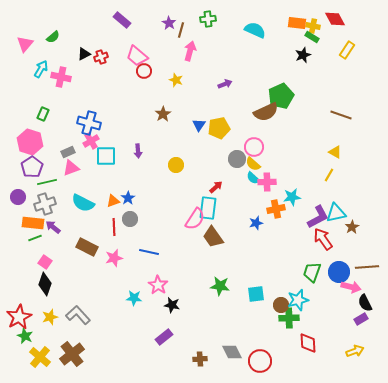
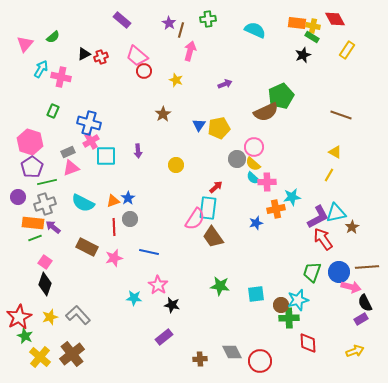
green rectangle at (43, 114): moved 10 px right, 3 px up
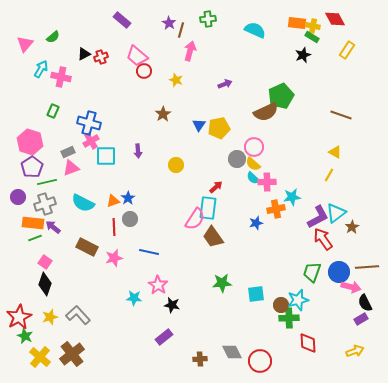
cyan triangle at (336, 213): rotated 25 degrees counterclockwise
green star at (220, 286): moved 2 px right, 3 px up; rotated 12 degrees counterclockwise
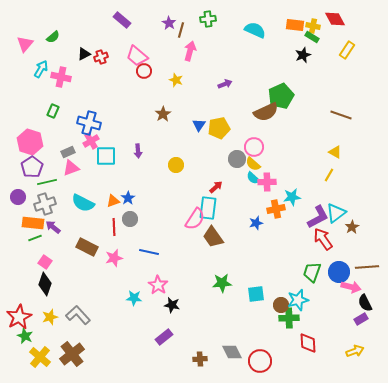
orange rectangle at (297, 23): moved 2 px left, 2 px down
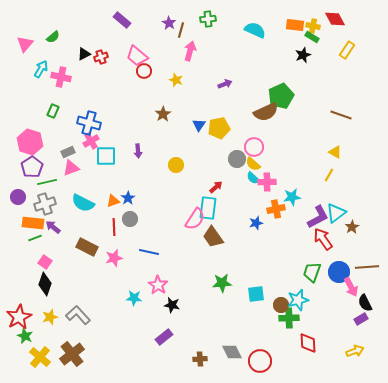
pink arrow at (351, 287): rotated 48 degrees clockwise
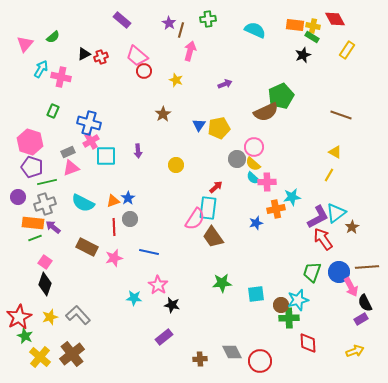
purple pentagon at (32, 167): rotated 20 degrees counterclockwise
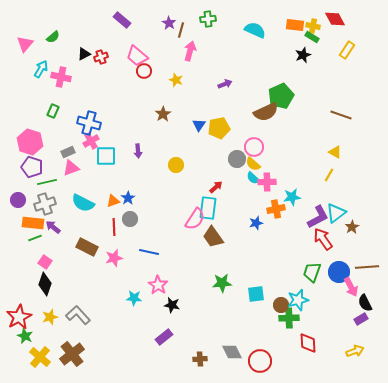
purple circle at (18, 197): moved 3 px down
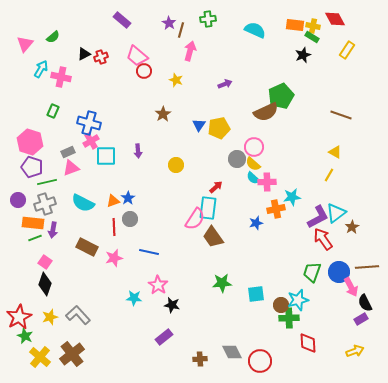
purple arrow at (53, 227): moved 3 px down; rotated 119 degrees counterclockwise
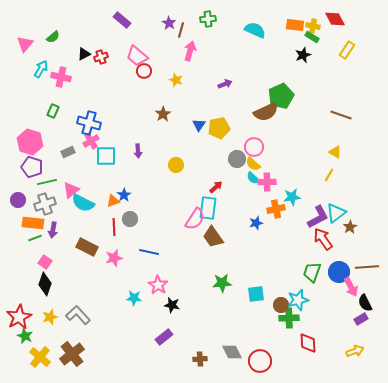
pink triangle at (71, 168): moved 22 px down; rotated 18 degrees counterclockwise
blue star at (128, 198): moved 4 px left, 3 px up
brown star at (352, 227): moved 2 px left
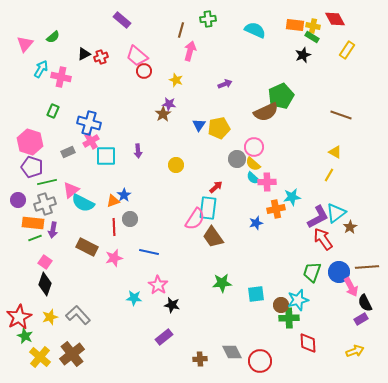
purple star at (169, 23): moved 81 px down; rotated 24 degrees counterclockwise
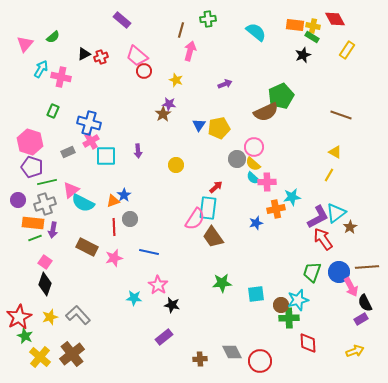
cyan semicircle at (255, 30): moved 1 px right, 2 px down; rotated 15 degrees clockwise
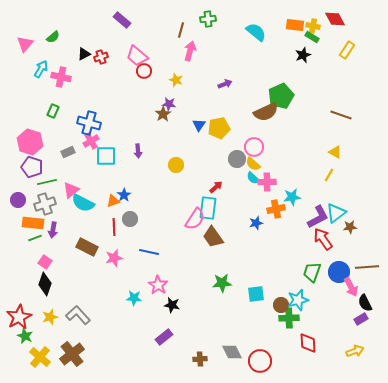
brown star at (350, 227): rotated 24 degrees clockwise
